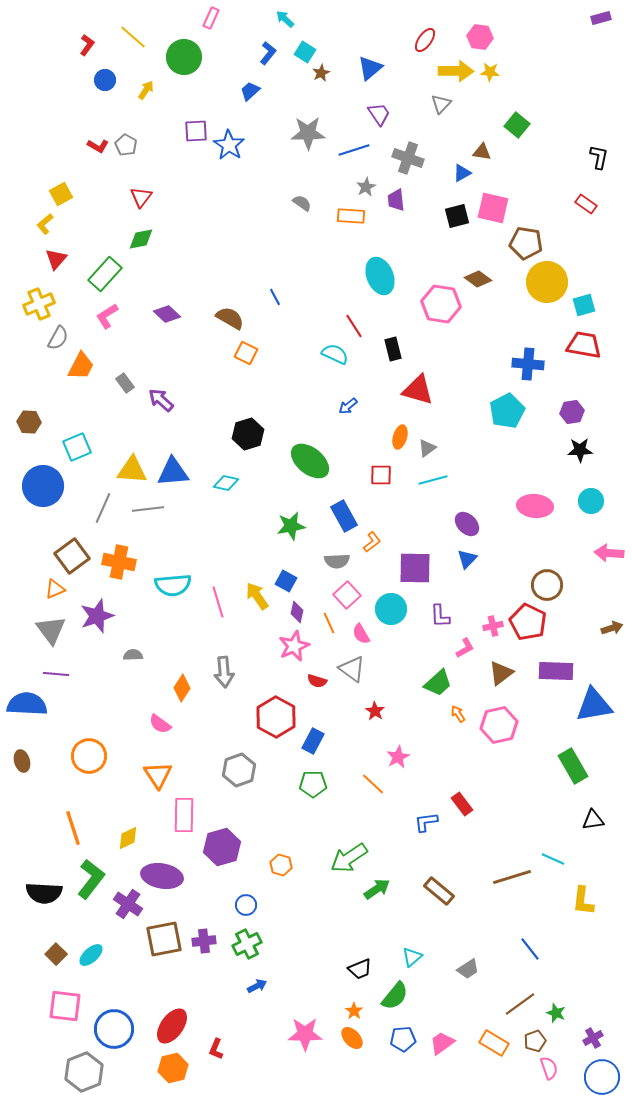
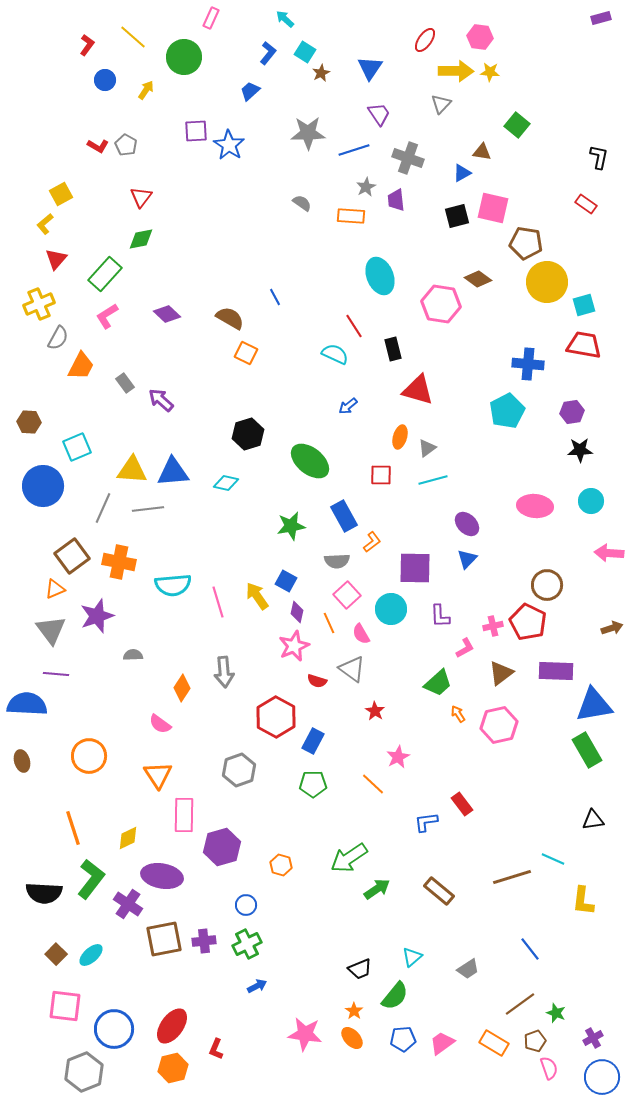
blue triangle at (370, 68): rotated 16 degrees counterclockwise
green rectangle at (573, 766): moved 14 px right, 16 px up
pink star at (305, 1034): rotated 8 degrees clockwise
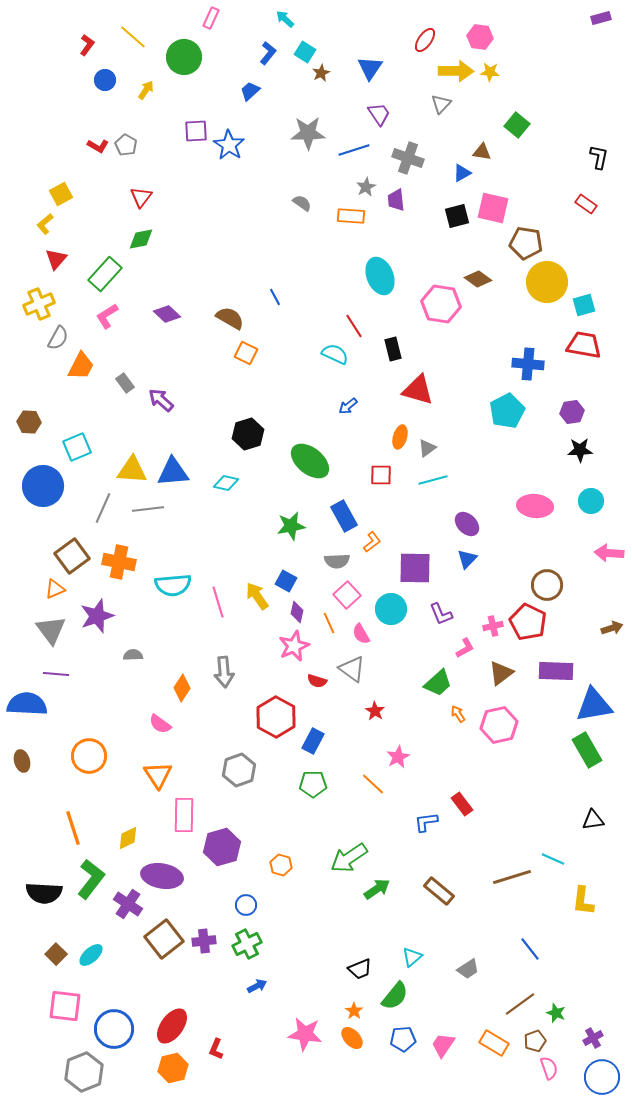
purple L-shape at (440, 616): moved 1 px right, 2 px up; rotated 20 degrees counterclockwise
brown square at (164, 939): rotated 27 degrees counterclockwise
pink trapezoid at (442, 1043): moved 1 px right, 2 px down; rotated 20 degrees counterclockwise
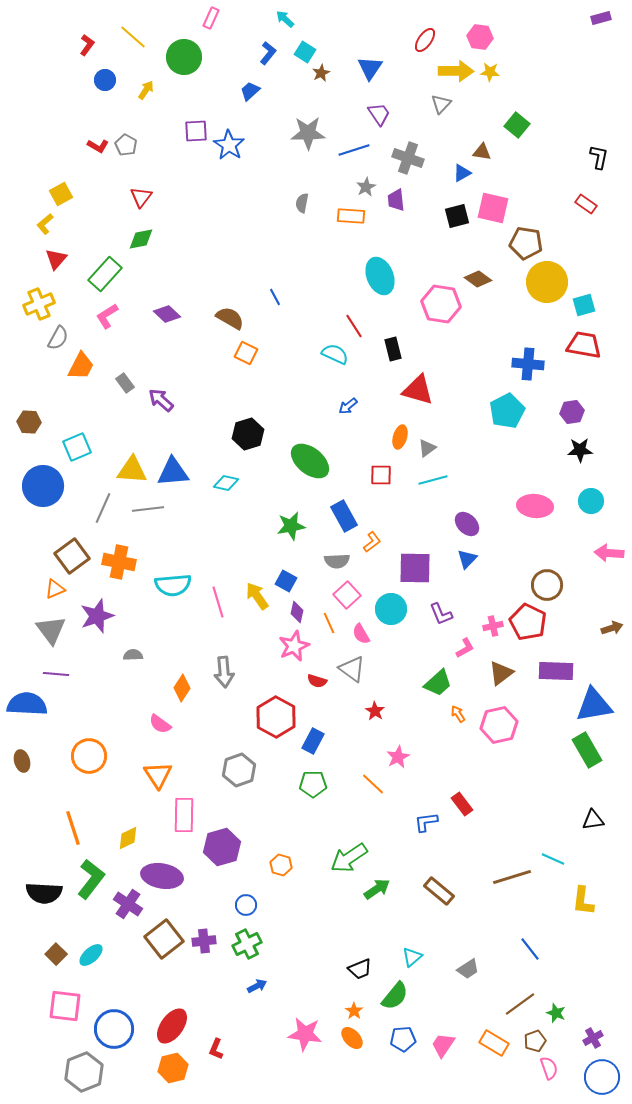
gray semicircle at (302, 203): rotated 114 degrees counterclockwise
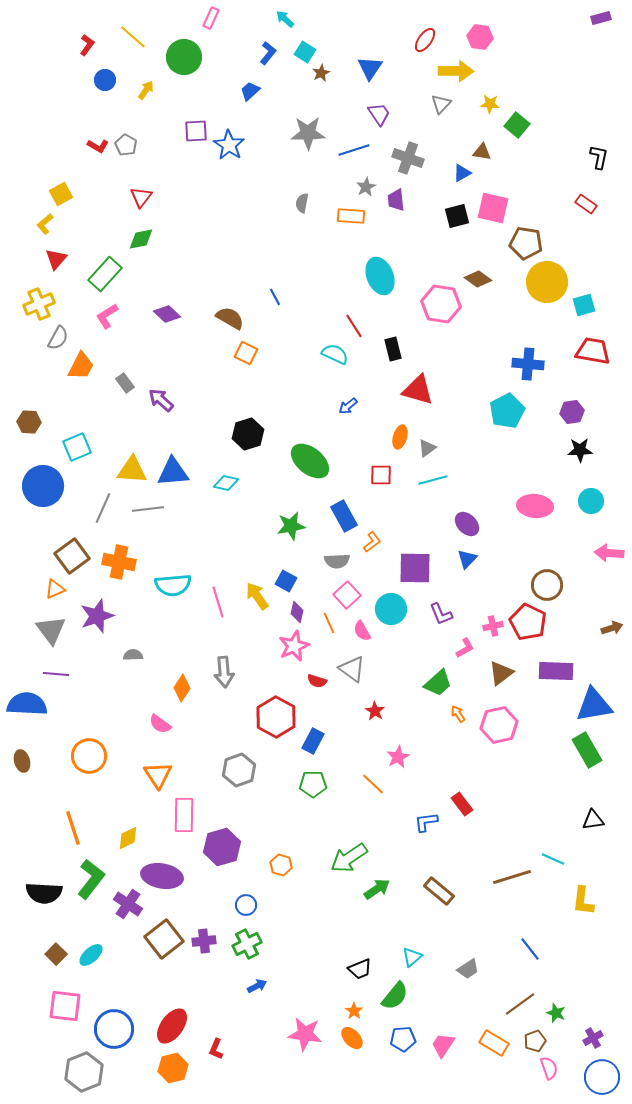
yellow star at (490, 72): moved 32 px down
red trapezoid at (584, 345): moved 9 px right, 6 px down
pink semicircle at (361, 634): moved 1 px right, 3 px up
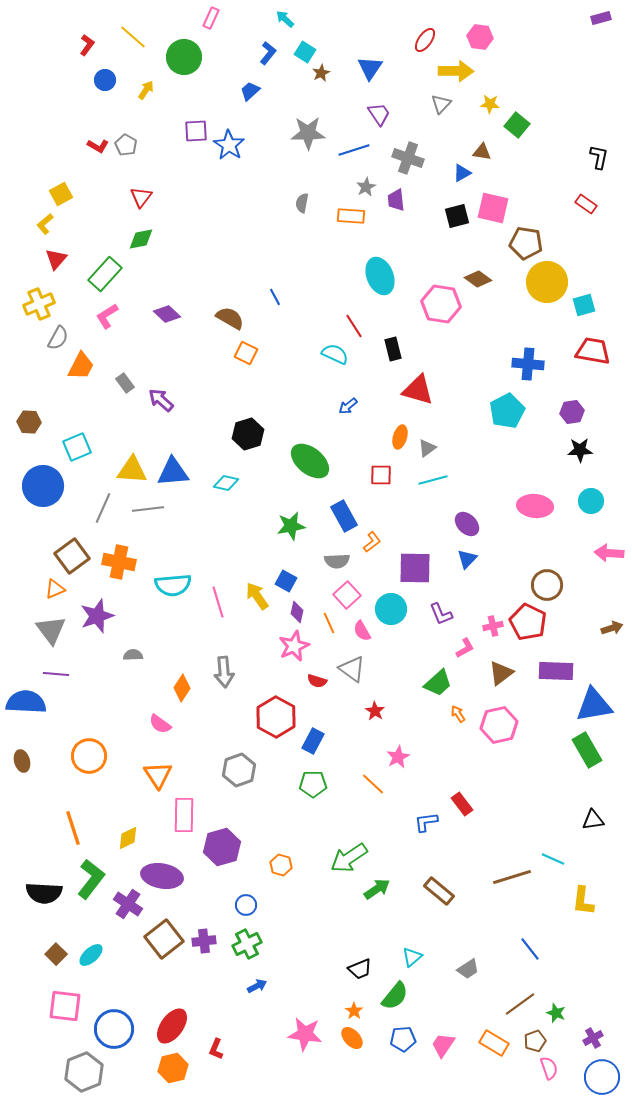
blue semicircle at (27, 704): moved 1 px left, 2 px up
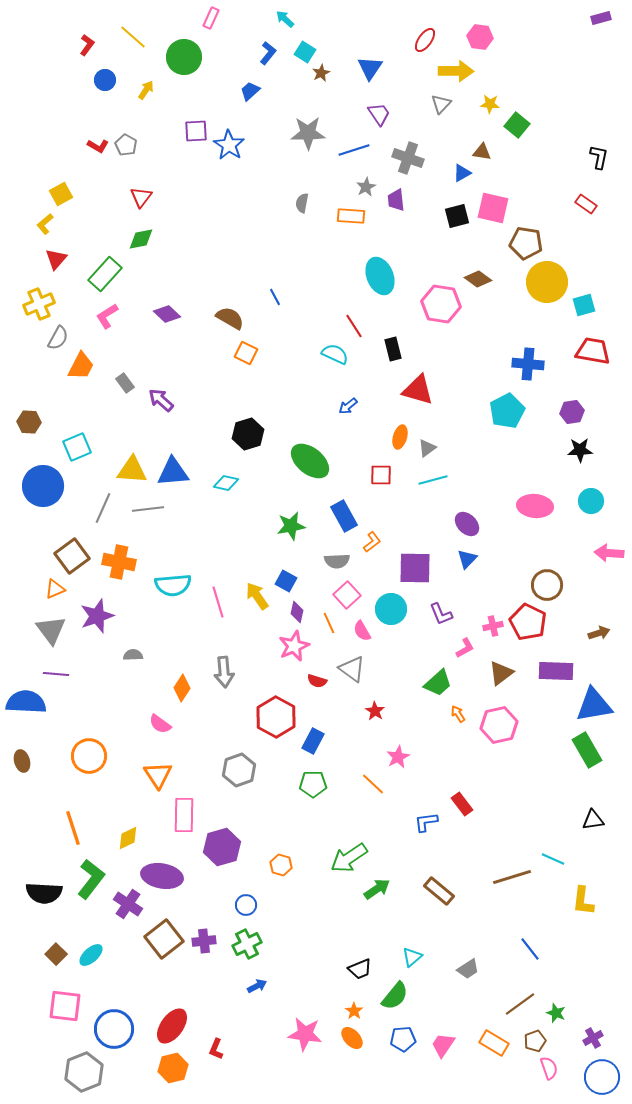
brown arrow at (612, 628): moved 13 px left, 5 px down
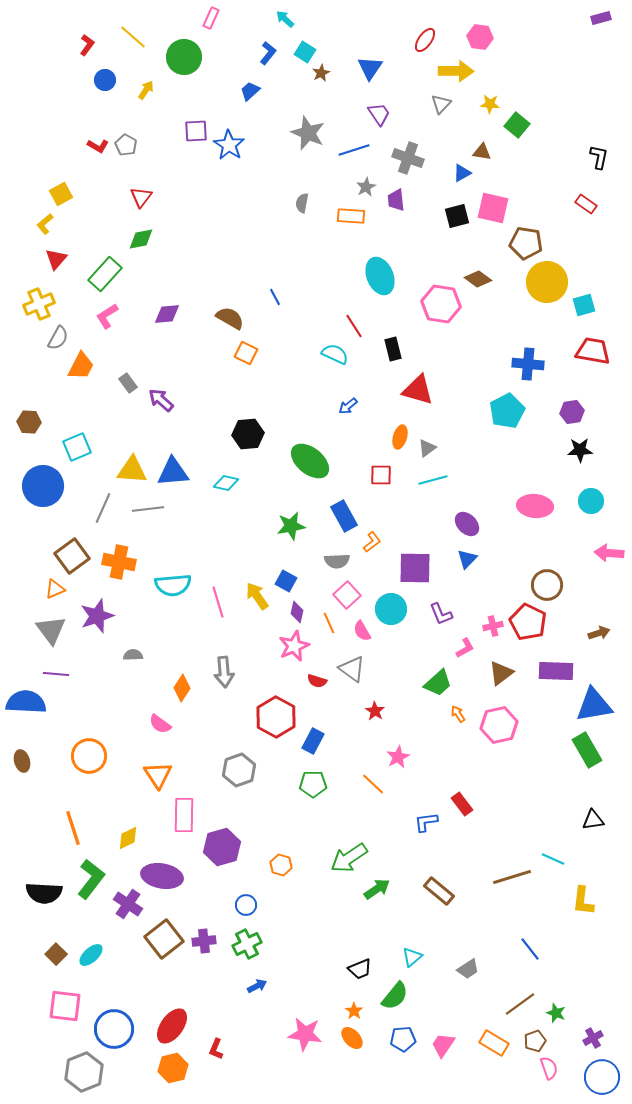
gray star at (308, 133): rotated 24 degrees clockwise
purple diamond at (167, 314): rotated 48 degrees counterclockwise
gray rectangle at (125, 383): moved 3 px right
black hexagon at (248, 434): rotated 12 degrees clockwise
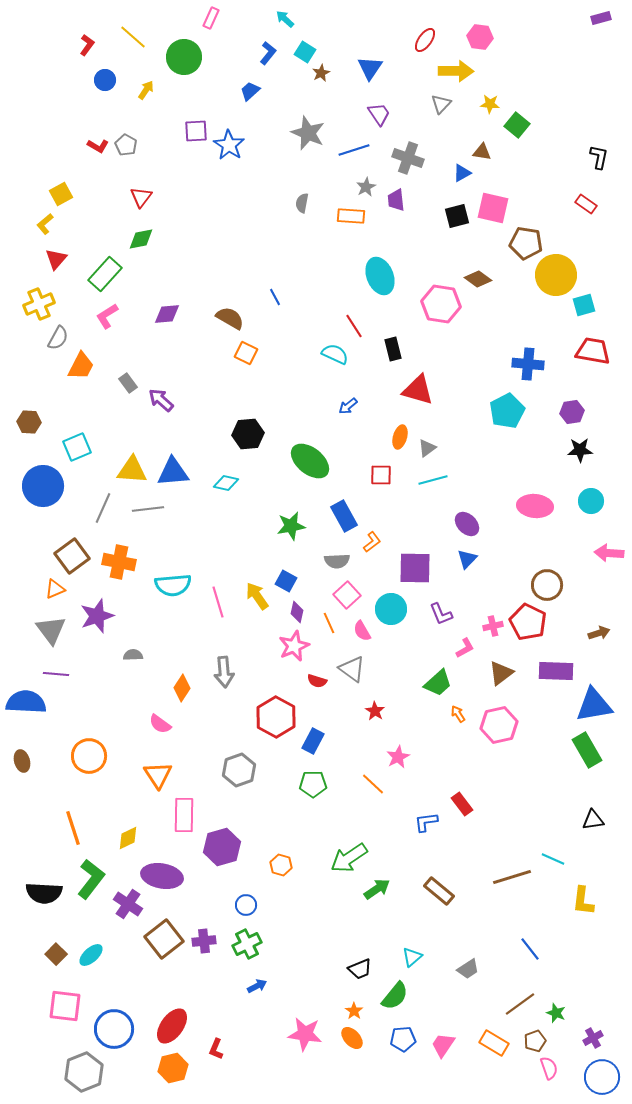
yellow circle at (547, 282): moved 9 px right, 7 px up
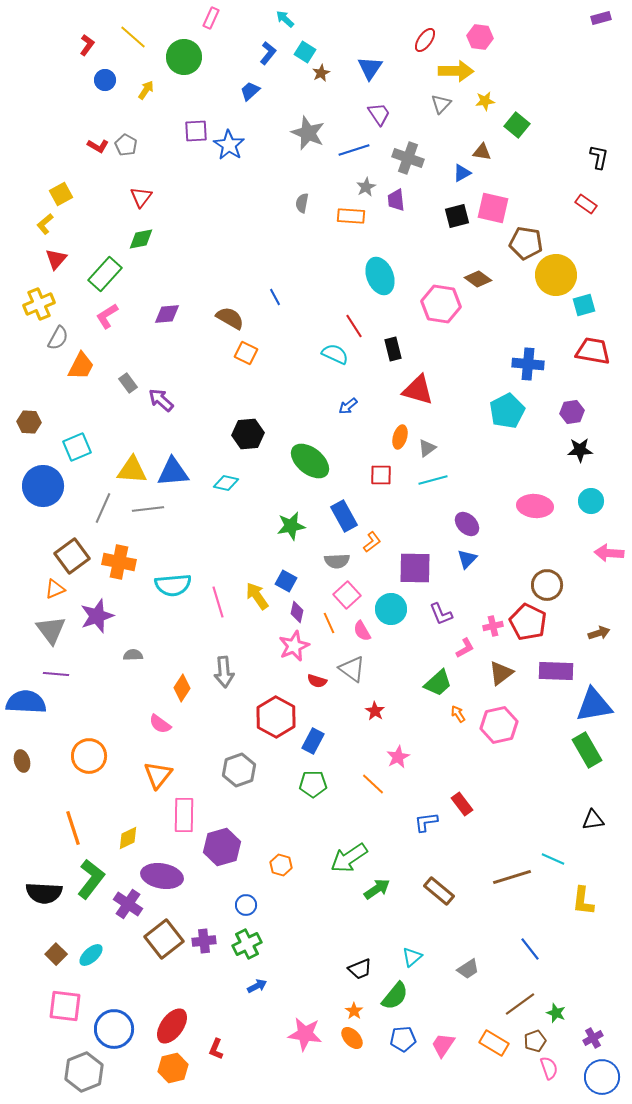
yellow star at (490, 104): moved 5 px left, 3 px up; rotated 12 degrees counterclockwise
orange triangle at (158, 775): rotated 12 degrees clockwise
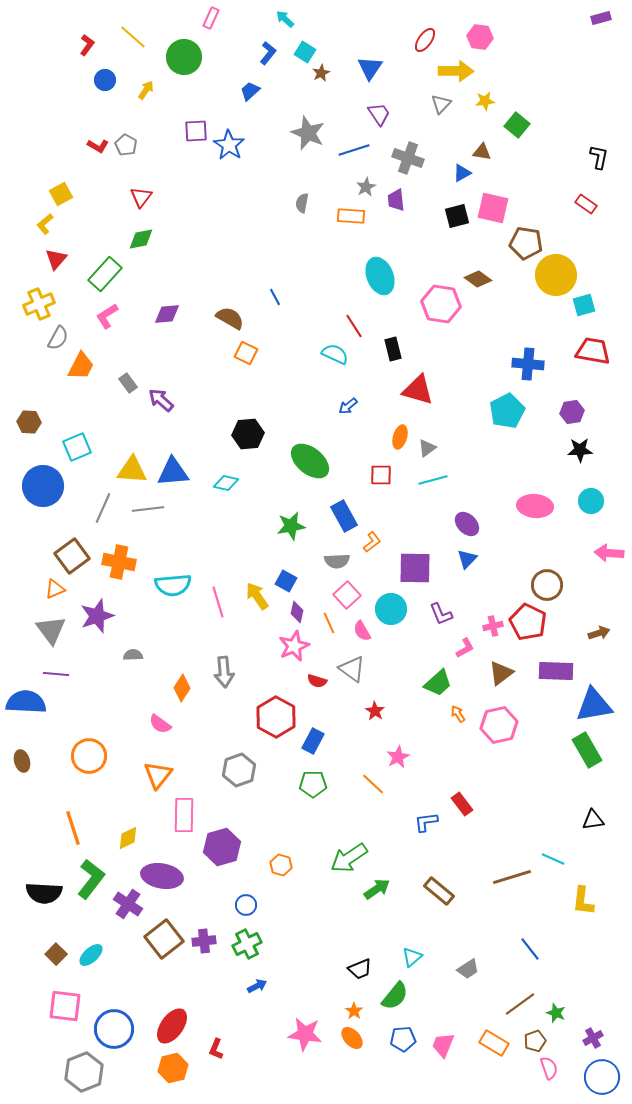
pink trapezoid at (443, 1045): rotated 12 degrees counterclockwise
